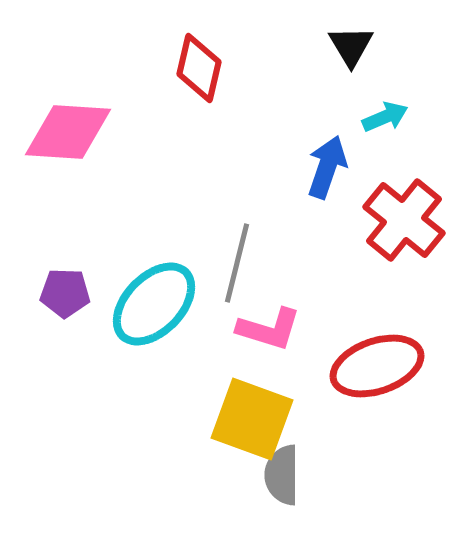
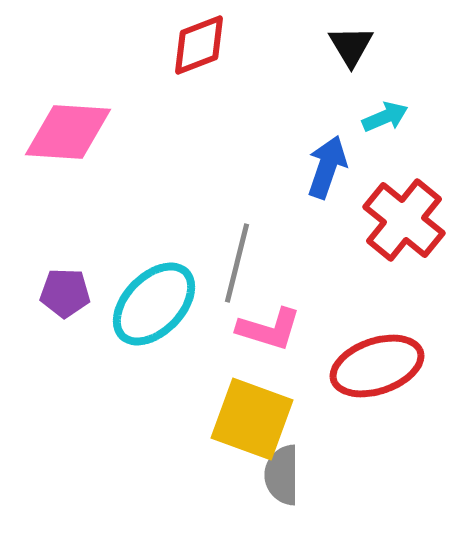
red diamond: moved 23 px up; rotated 56 degrees clockwise
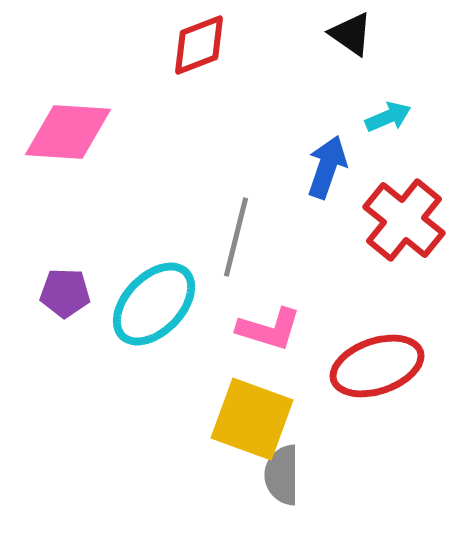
black triangle: moved 12 px up; rotated 24 degrees counterclockwise
cyan arrow: moved 3 px right
gray line: moved 1 px left, 26 px up
